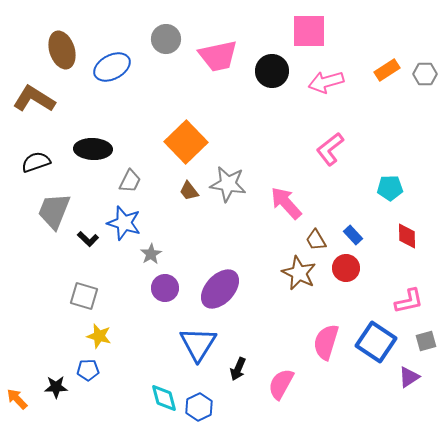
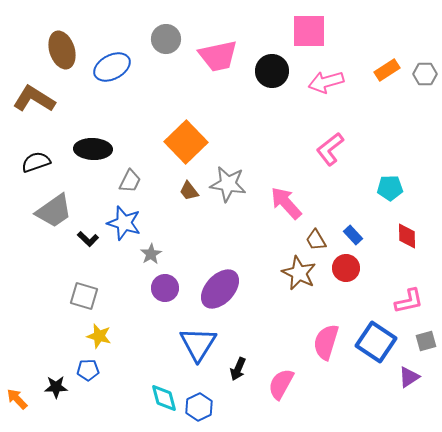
gray trapezoid at (54, 211): rotated 147 degrees counterclockwise
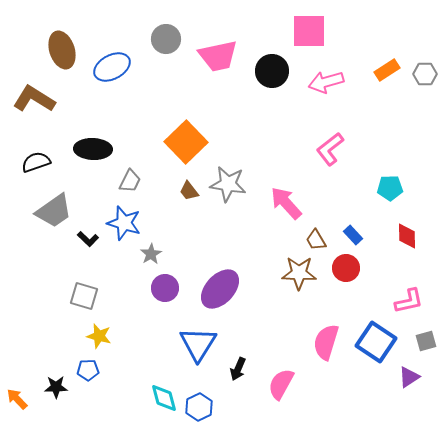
brown star at (299, 273): rotated 24 degrees counterclockwise
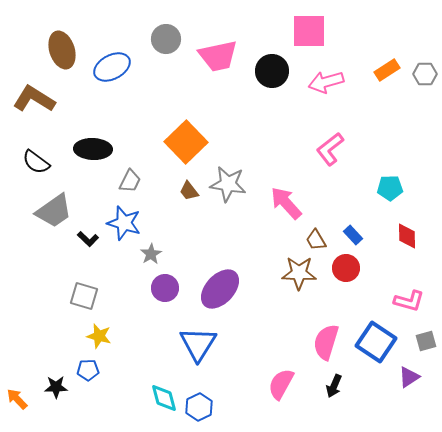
black semicircle at (36, 162): rotated 124 degrees counterclockwise
pink L-shape at (409, 301): rotated 28 degrees clockwise
black arrow at (238, 369): moved 96 px right, 17 px down
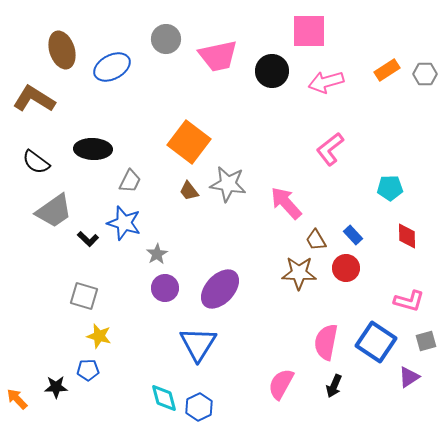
orange square at (186, 142): moved 3 px right; rotated 9 degrees counterclockwise
gray star at (151, 254): moved 6 px right
pink semicircle at (326, 342): rotated 6 degrees counterclockwise
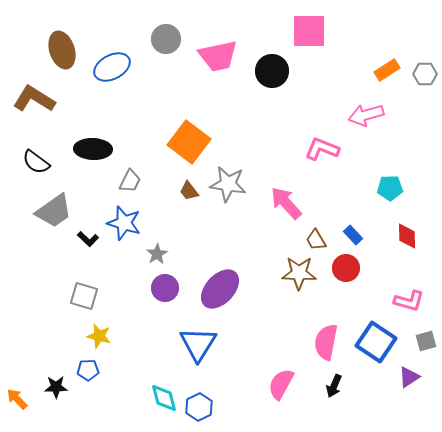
pink arrow at (326, 82): moved 40 px right, 33 px down
pink L-shape at (330, 149): moved 8 px left; rotated 60 degrees clockwise
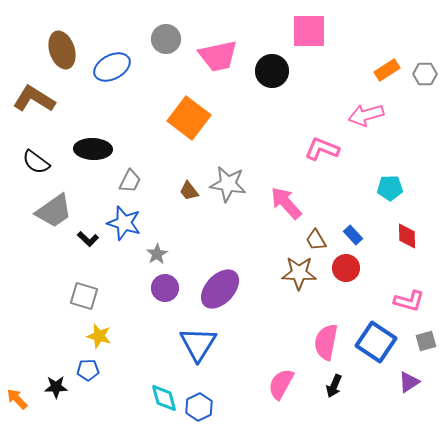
orange square at (189, 142): moved 24 px up
purple triangle at (409, 377): moved 5 px down
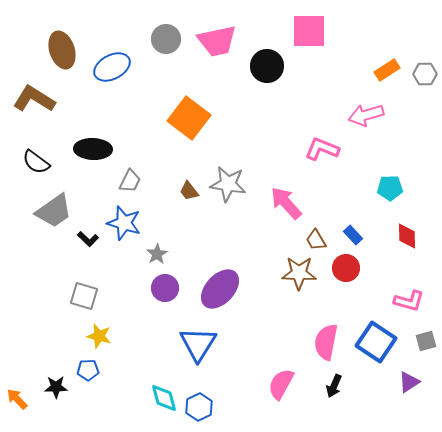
pink trapezoid at (218, 56): moved 1 px left, 15 px up
black circle at (272, 71): moved 5 px left, 5 px up
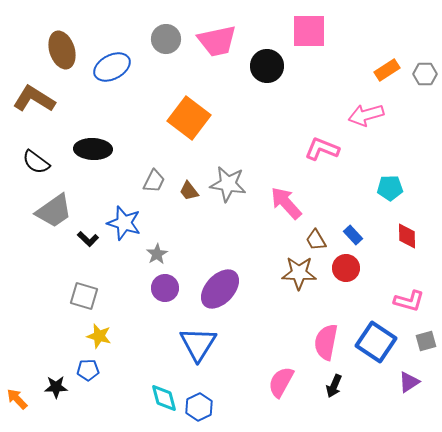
gray trapezoid at (130, 181): moved 24 px right
pink semicircle at (281, 384): moved 2 px up
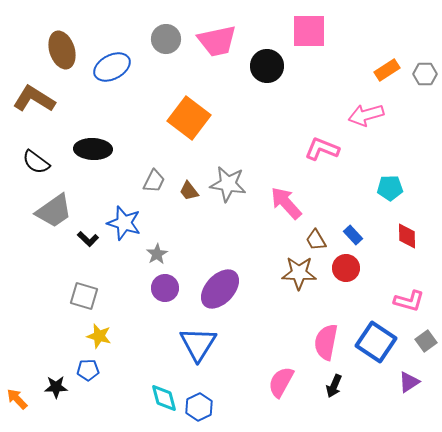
gray square at (426, 341): rotated 20 degrees counterclockwise
